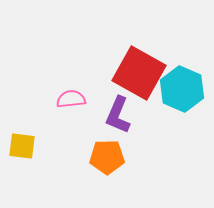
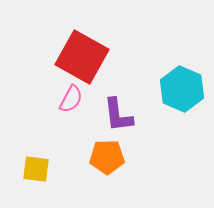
red square: moved 57 px left, 16 px up
pink semicircle: rotated 124 degrees clockwise
purple L-shape: rotated 30 degrees counterclockwise
yellow square: moved 14 px right, 23 px down
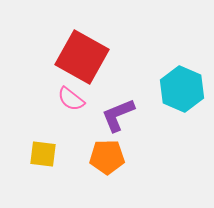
pink semicircle: rotated 100 degrees clockwise
purple L-shape: rotated 75 degrees clockwise
yellow square: moved 7 px right, 15 px up
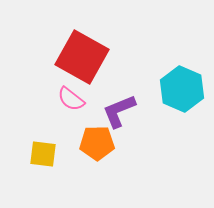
purple L-shape: moved 1 px right, 4 px up
orange pentagon: moved 10 px left, 14 px up
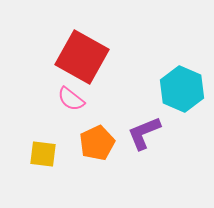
purple L-shape: moved 25 px right, 22 px down
orange pentagon: rotated 24 degrees counterclockwise
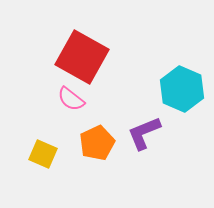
yellow square: rotated 16 degrees clockwise
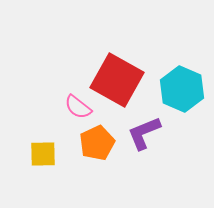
red square: moved 35 px right, 23 px down
pink semicircle: moved 7 px right, 8 px down
yellow square: rotated 24 degrees counterclockwise
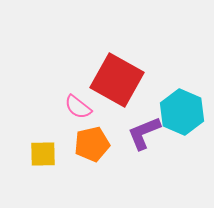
cyan hexagon: moved 23 px down
orange pentagon: moved 5 px left, 1 px down; rotated 12 degrees clockwise
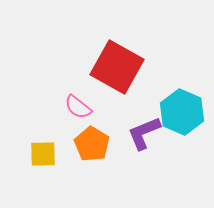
red square: moved 13 px up
orange pentagon: rotated 28 degrees counterclockwise
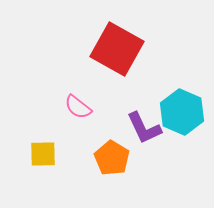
red square: moved 18 px up
purple L-shape: moved 5 px up; rotated 93 degrees counterclockwise
orange pentagon: moved 20 px right, 14 px down
